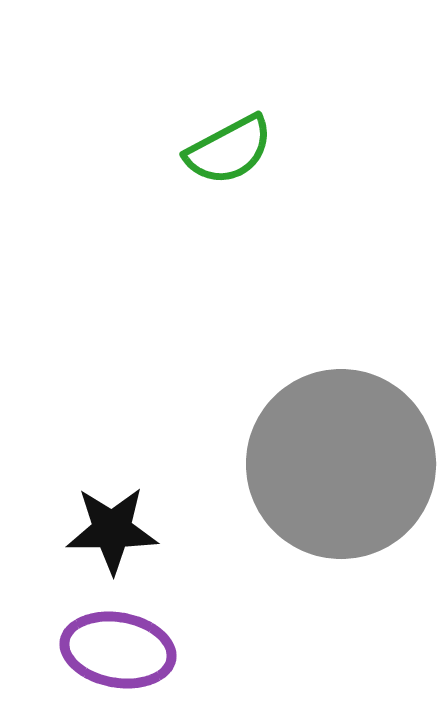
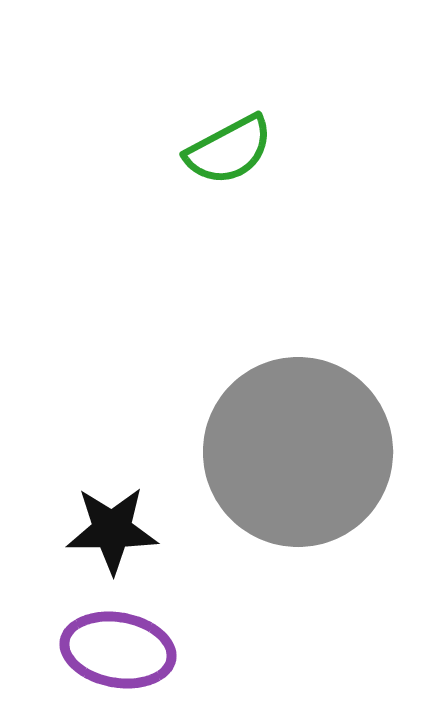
gray circle: moved 43 px left, 12 px up
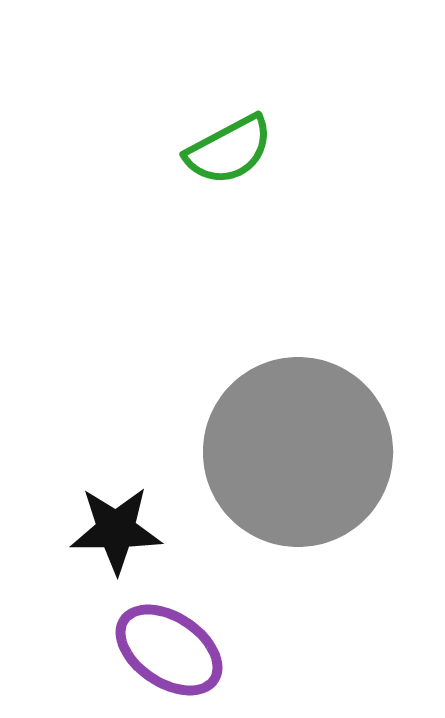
black star: moved 4 px right
purple ellipse: moved 51 px right; rotated 24 degrees clockwise
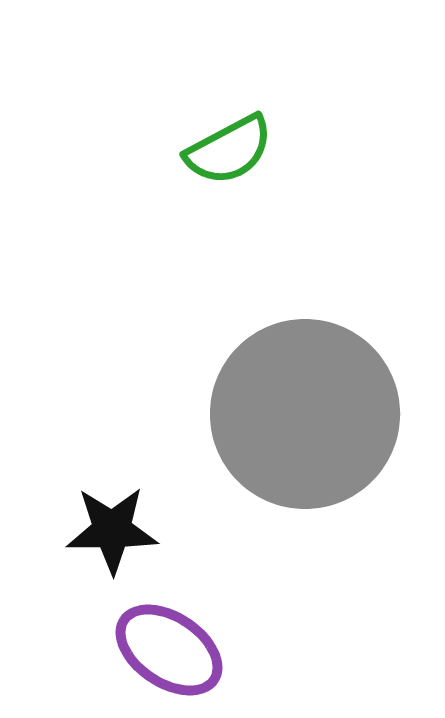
gray circle: moved 7 px right, 38 px up
black star: moved 4 px left
